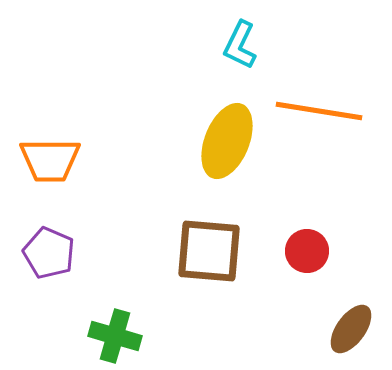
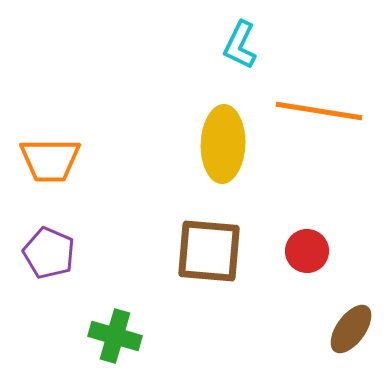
yellow ellipse: moved 4 px left, 3 px down; rotated 20 degrees counterclockwise
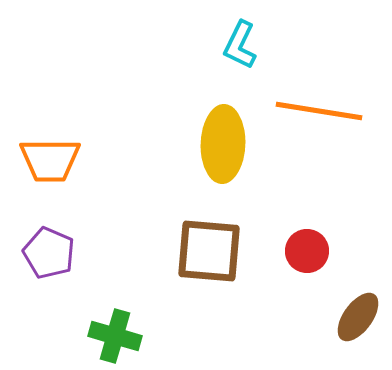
brown ellipse: moved 7 px right, 12 px up
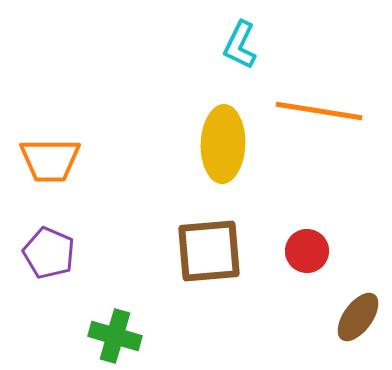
brown square: rotated 10 degrees counterclockwise
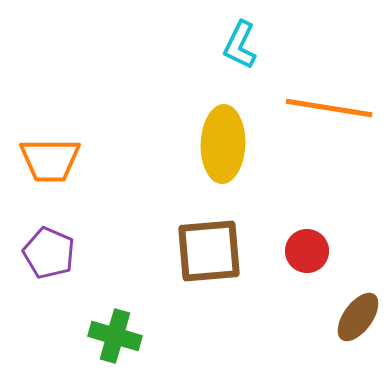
orange line: moved 10 px right, 3 px up
